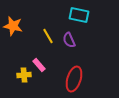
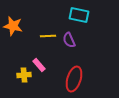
yellow line: rotated 63 degrees counterclockwise
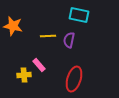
purple semicircle: rotated 35 degrees clockwise
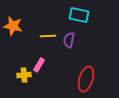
pink rectangle: rotated 72 degrees clockwise
red ellipse: moved 12 px right
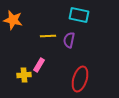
orange star: moved 6 px up
red ellipse: moved 6 px left
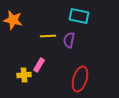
cyan rectangle: moved 1 px down
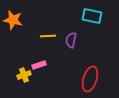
cyan rectangle: moved 13 px right
purple semicircle: moved 2 px right
pink rectangle: rotated 40 degrees clockwise
yellow cross: rotated 16 degrees counterclockwise
red ellipse: moved 10 px right
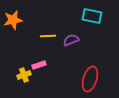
orange star: rotated 24 degrees counterclockwise
purple semicircle: rotated 56 degrees clockwise
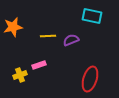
orange star: moved 7 px down
yellow cross: moved 4 px left
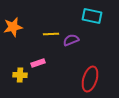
yellow line: moved 3 px right, 2 px up
pink rectangle: moved 1 px left, 2 px up
yellow cross: rotated 24 degrees clockwise
